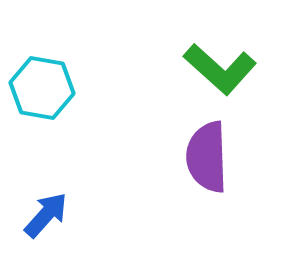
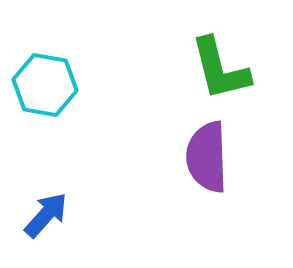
green L-shape: rotated 34 degrees clockwise
cyan hexagon: moved 3 px right, 3 px up
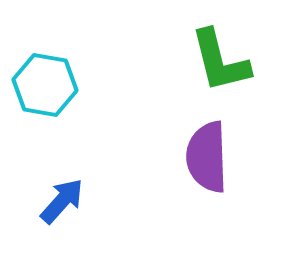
green L-shape: moved 8 px up
blue arrow: moved 16 px right, 14 px up
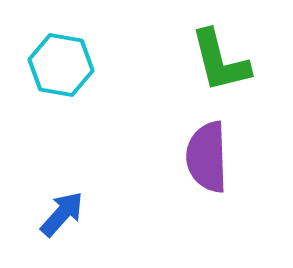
cyan hexagon: moved 16 px right, 20 px up
blue arrow: moved 13 px down
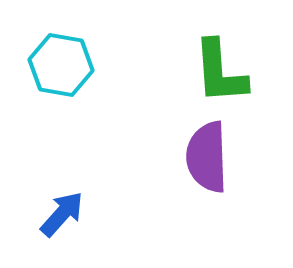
green L-shape: moved 11 px down; rotated 10 degrees clockwise
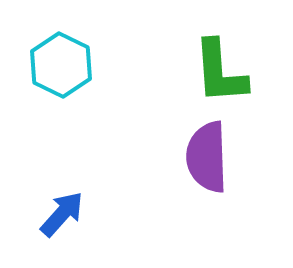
cyan hexagon: rotated 16 degrees clockwise
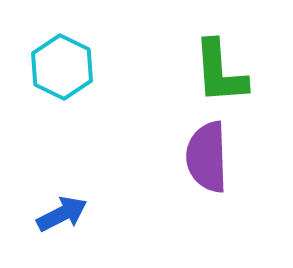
cyan hexagon: moved 1 px right, 2 px down
blue arrow: rotated 21 degrees clockwise
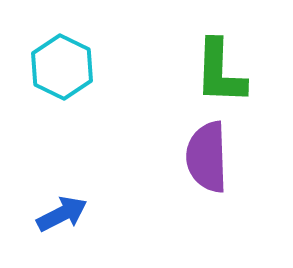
green L-shape: rotated 6 degrees clockwise
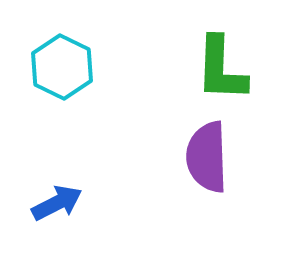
green L-shape: moved 1 px right, 3 px up
blue arrow: moved 5 px left, 11 px up
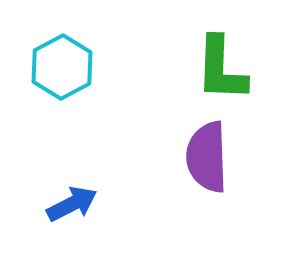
cyan hexagon: rotated 6 degrees clockwise
blue arrow: moved 15 px right, 1 px down
